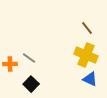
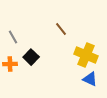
brown line: moved 26 px left, 1 px down
gray line: moved 16 px left, 21 px up; rotated 24 degrees clockwise
black square: moved 27 px up
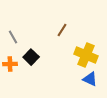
brown line: moved 1 px right, 1 px down; rotated 72 degrees clockwise
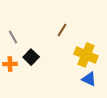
blue triangle: moved 1 px left
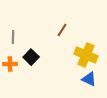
gray line: rotated 32 degrees clockwise
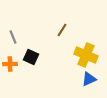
gray line: rotated 24 degrees counterclockwise
black square: rotated 21 degrees counterclockwise
blue triangle: rotated 49 degrees counterclockwise
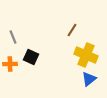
brown line: moved 10 px right
blue triangle: rotated 14 degrees counterclockwise
